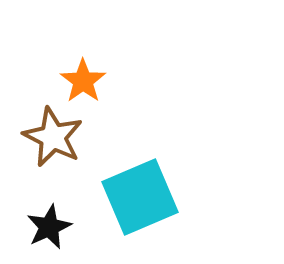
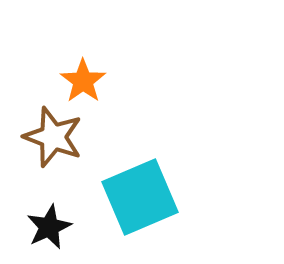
brown star: rotated 6 degrees counterclockwise
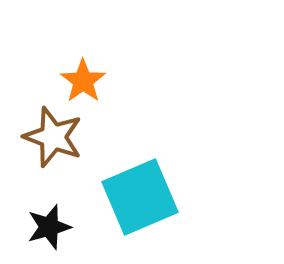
black star: rotated 9 degrees clockwise
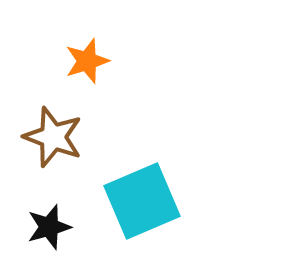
orange star: moved 4 px right, 20 px up; rotated 18 degrees clockwise
cyan square: moved 2 px right, 4 px down
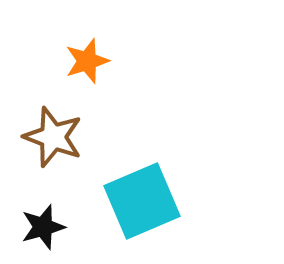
black star: moved 6 px left
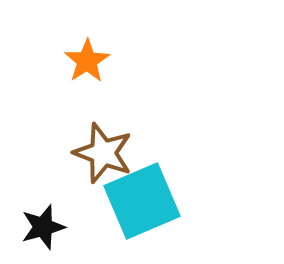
orange star: rotated 15 degrees counterclockwise
brown star: moved 50 px right, 16 px down
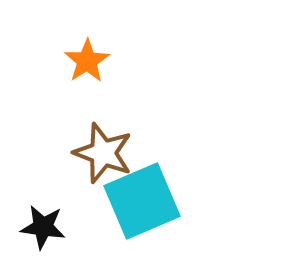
black star: rotated 24 degrees clockwise
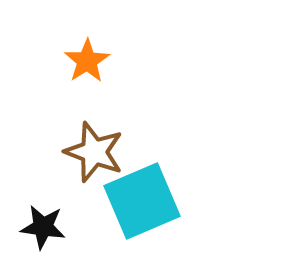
brown star: moved 9 px left, 1 px up
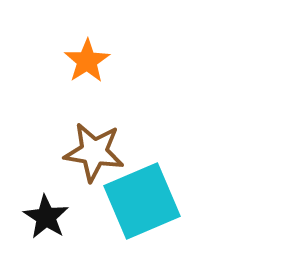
brown star: rotated 12 degrees counterclockwise
black star: moved 3 px right, 10 px up; rotated 24 degrees clockwise
